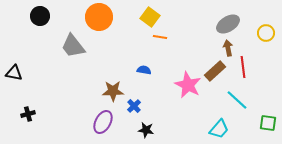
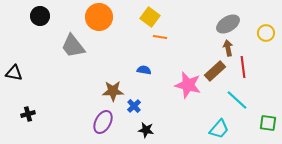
pink star: rotated 12 degrees counterclockwise
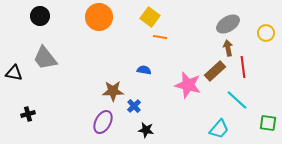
gray trapezoid: moved 28 px left, 12 px down
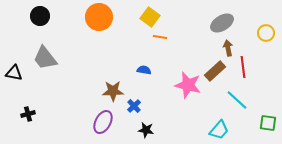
gray ellipse: moved 6 px left, 1 px up
cyan trapezoid: moved 1 px down
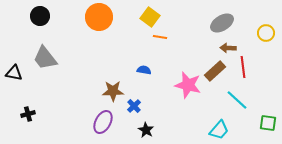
brown arrow: rotated 77 degrees counterclockwise
black star: rotated 21 degrees clockwise
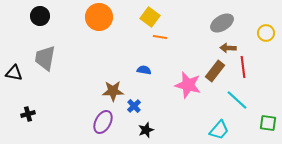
gray trapezoid: rotated 48 degrees clockwise
brown rectangle: rotated 10 degrees counterclockwise
black star: rotated 21 degrees clockwise
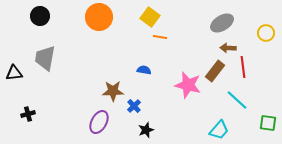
black triangle: rotated 18 degrees counterclockwise
purple ellipse: moved 4 px left
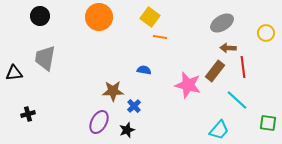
black star: moved 19 px left
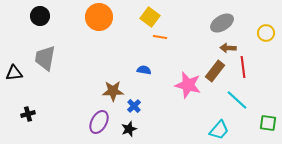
black star: moved 2 px right, 1 px up
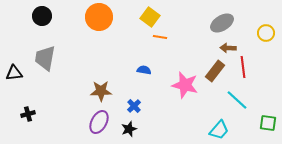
black circle: moved 2 px right
pink star: moved 3 px left
brown star: moved 12 px left
